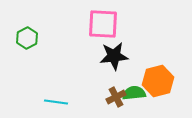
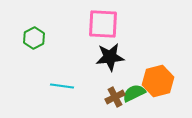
green hexagon: moved 7 px right
black star: moved 4 px left, 1 px down
green semicircle: rotated 20 degrees counterclockwise
brown cross: moved 1 px left
cyan line: moved 6 px right, 16 px up
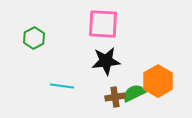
black star: moved 4 px left, 4 px down
orange hexagon: rotated 16 degrees counterclockwise
brown cross: rotated 18 degrees clockwise
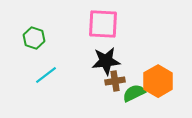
green hexagon: rotated 15 degrees counterclockwise
cyan line: moved 16 px left, 11 px up; rotated 45 degrees counterclockwise
brown cross: moved 16 px up
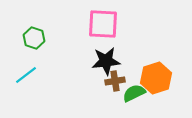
cyan line: moved 20 px left
orange hexagon: moved 2 px left, 3 px up; rotated 12 degrees clockwise
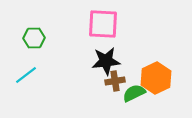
green hexagon: rotated 20 degrees counterclockwise
orange hexagon: rotated 8 degrees counterclockwise
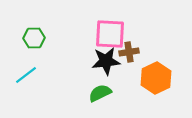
pink square: moved 7 px right, 10 px down
brown cross: moved 14 px right, 29 px up
green semicircle: moved 34 px left
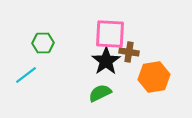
green hexagon: moved 9 px right, 5 px down
brown cross: rotated 18 degrees clockwise
black star: rotated 28 degrees counterclockwise
orange hexagon: moved 2 px left, 1 px up; rotated 16 degrees clockwise
